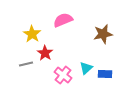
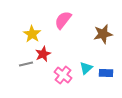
pink semicircle: rotated 30 degrees counterclockwise
red star: moved 2 px left, 1 px down; rotated 14 degrees clockwise
blue rectangle: moved 1 px right, 1 px up
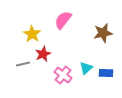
brown star: moved 1 px up
gray line: moved 3 px left
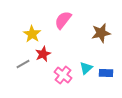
brown star: moved 2 px left
gray line: rotated 16 degrees counterclockwise
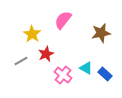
red star: moved 3 px right
gray line: moved 2 px left, 3 px up
cyan triangle: rotated 48 degrees counterclockwise
blue rectangle: moved 1 px left, 1 px down; rotated 40 degrees clockwise
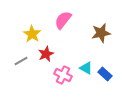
pink cross: rotated 12 degrees counterclockwise
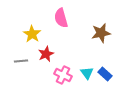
pink semicircle: moved 2 px left, 2 px up; rotated 54 degrees counterclockwise
gray line: rotated 24 degrees clockwise
cyan triangle: moved 1 px right, 5 px down; rotated 24 degrees clockwise
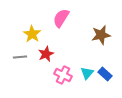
pink semicircle: rotated 48 degrees clockwise
brown star: moved 2 px down
gray line: moved 1 px left, 4 px up
cyan triangle: rotated 16 degrees clockwise
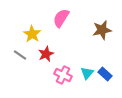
brown star: moved 1 px right, 5 px up
gray line: moved 2 px up; rotated 40 degrees clockwise
